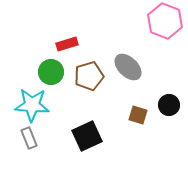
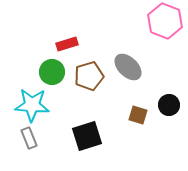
green circle: moved 1 px right
black square: rotated 8 degrees clockwise
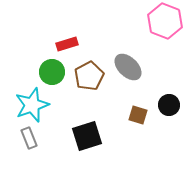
brown pentagon: rotated 12 degrees counterclockwise
cyan star: rotated 24 degrees counterclockwise
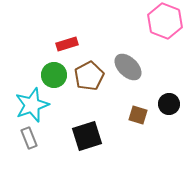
green circle: moved 2 px right, 3 px down
black circle: moved 1 px up
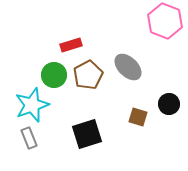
red rectangle: moved 4 px right, 1 px down
brown pentagon: moved 1 px left, 1 px up
brown square: moved 2 px down
black square: moved 2 px up
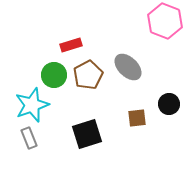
brown square: moved 1 px left, 1 px down; rotated 24 degrees counterclockwise
